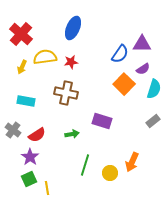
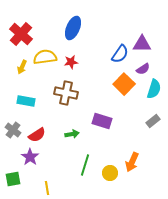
green square: moved 16 px left; rotated 14 degrees clockwise
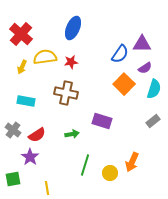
purple semicircle: moved 2 px right, 1 px up
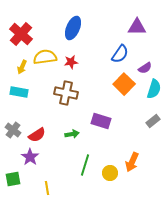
purple triangle: moved 5 px left, 17 px up
cyan rectangle: moved 7 px left, 9 px up
purple rectangle: moved 1 px left
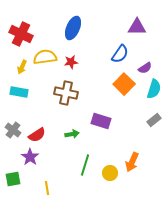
red cross: rotated 15 degrees counterclockwise
gray rectangle: moved 1 px right, 1 px up
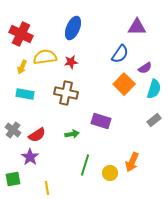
cyan rectangle: moved 6 px right, 2 px down
